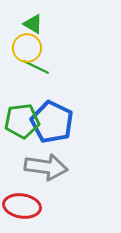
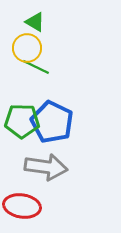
green triangle: moved 2 px right, 2 px up
green pentagon: rotated 8 degrees clockwise
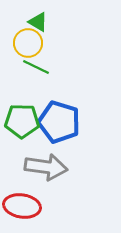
green triangle: moved 3 px right
yellow circle: moved 1 px right, 5 px up
blue pentagon: moved 7 px right; rotated 9 degrees counterclockwise
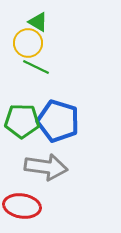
blue pentagon: moved 1 px left, 1 px up
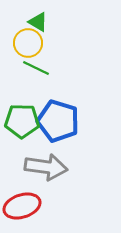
green line: moved 1 px down
red ellipse: rotated 27 degrees counterclockwise
